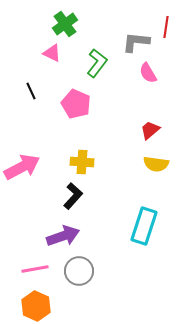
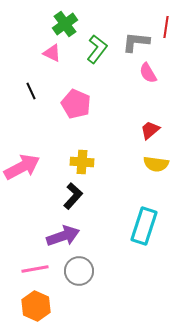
green L-shape: moved 14 px up
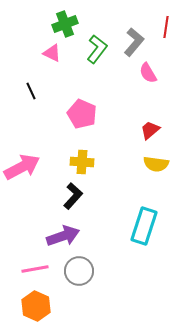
green cross: rotated 15 degrees clockwise
gray L-shape: moved 2 px left; rotated 124 degrees clockwise
pink pentagon: moved 6 px right, 10 px down
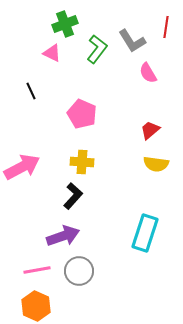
gray L-shape: moved 2 px left, 1 px up; rotated 108 degrees clockwise
cyan rectangle: moved 1 px right, 7 px down
pink line: moved 2 px right, 1 px down
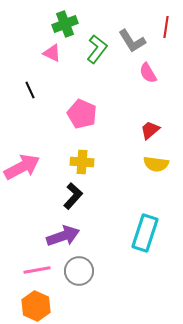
black line: moved 1 px left, 1 px up
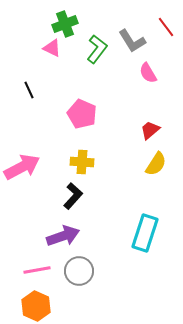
red line: rotated 45 degrees counterclockwise
pink triangle: moved 5 px up
black line: moved 1 px left
yellow semicircle: rotated 65 degrees counterclockwise
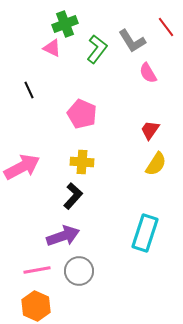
red trapezoid: rotated 15 degrees counterclockwise
